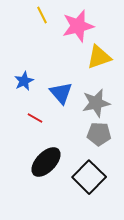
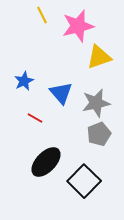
gray pentagon: rotated 25 degrees counterclockwise
black square: moved 5 px left, 4 px down
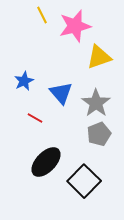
pink star: moved 3 px left
gray star: rotated 24 degrees counterclockwise
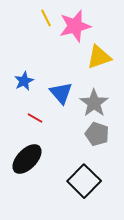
yellow line: moved 4 px right, 3 px down
gray star: moved 2 px left
gray pentagon: moved 2 px left; rotated 30 degrees counterclockwise
black ellipse: moved 19 px left, 3 px up
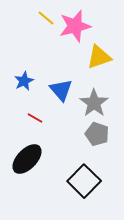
yellow line: rotated 24 degrees counterclockwise
blue triangle: moved 3 px up
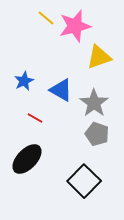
blue triangle: rotated 20 degrees counterclockwise
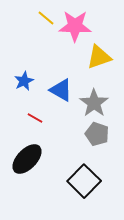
pink star: rotated 16 degrees clockwise
